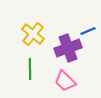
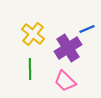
blue line: moved 1 px left, 2 px up
purple cross: rotated 12 degrees counterclockwise
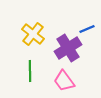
green line: moved 2 px down
pink trapezoid: moved 1 px left; rotated 10 degrees clockwise
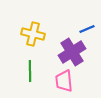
yellow cross: rotated 25 degrees counterclockwise
purple cross: moved 4 px right, 4 px down
pink trapezoid: rotated 30 degrees clockwise
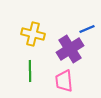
purple cross: moved 2 px left, 3 px up
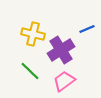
purple cross: moved 9 px left, 1 px down
green line: rotated 45 degrees counterclockwise
pink trapezoid: rotated 60 degrees clockwise
